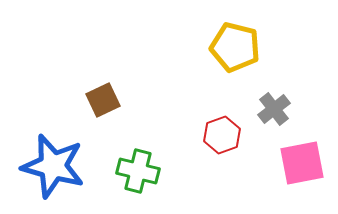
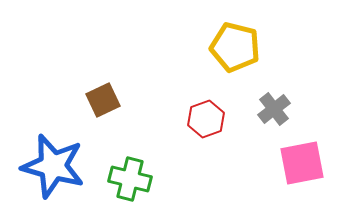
red hexagon: moved 16 px left, 16 px up
green cross: moved 8 px left, 8 px down
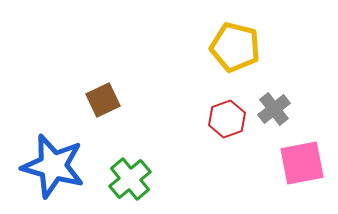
red hexagon: moved 21 px right
green cross: rotated 36 degrees clockwise
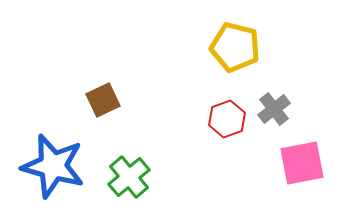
green cross: moved 1 px left, 2 px up
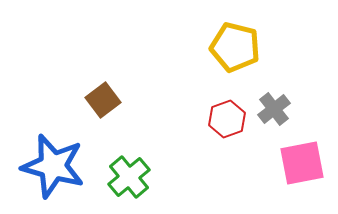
brown square: rotated 12 degrees counterclockwise
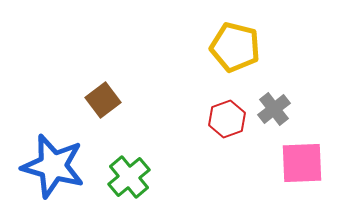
pink square: rotated 9 degrees clockwise
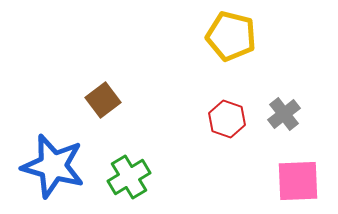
yellow pentagon: moved 4 px left, 11 px up
gray cross: moved 10 px right, 5 px down
red hexagon: rotated 21 degrees counterclockwise
pink square: moved 4 px left, 18 px down
green cross: rotated 9 degrees clockwise
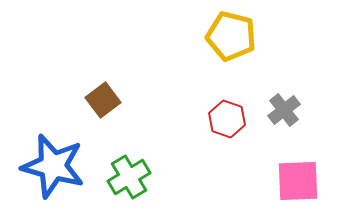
gray cross: moved 4 px up
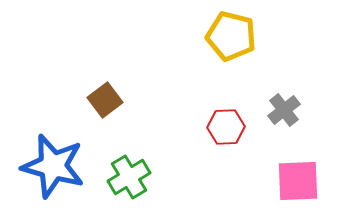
brown square: moved 2 px right
red hexagon: moved 1 px left, 8 px down; rotated 21 degrees counterclockwise
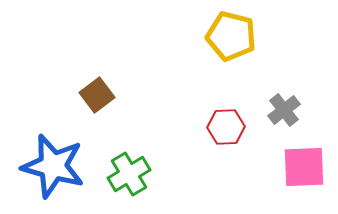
brown square: moved 8 px left, 5 px up
green cross: moved 3 px up
pink square: moved 6 px right, 14 px up
